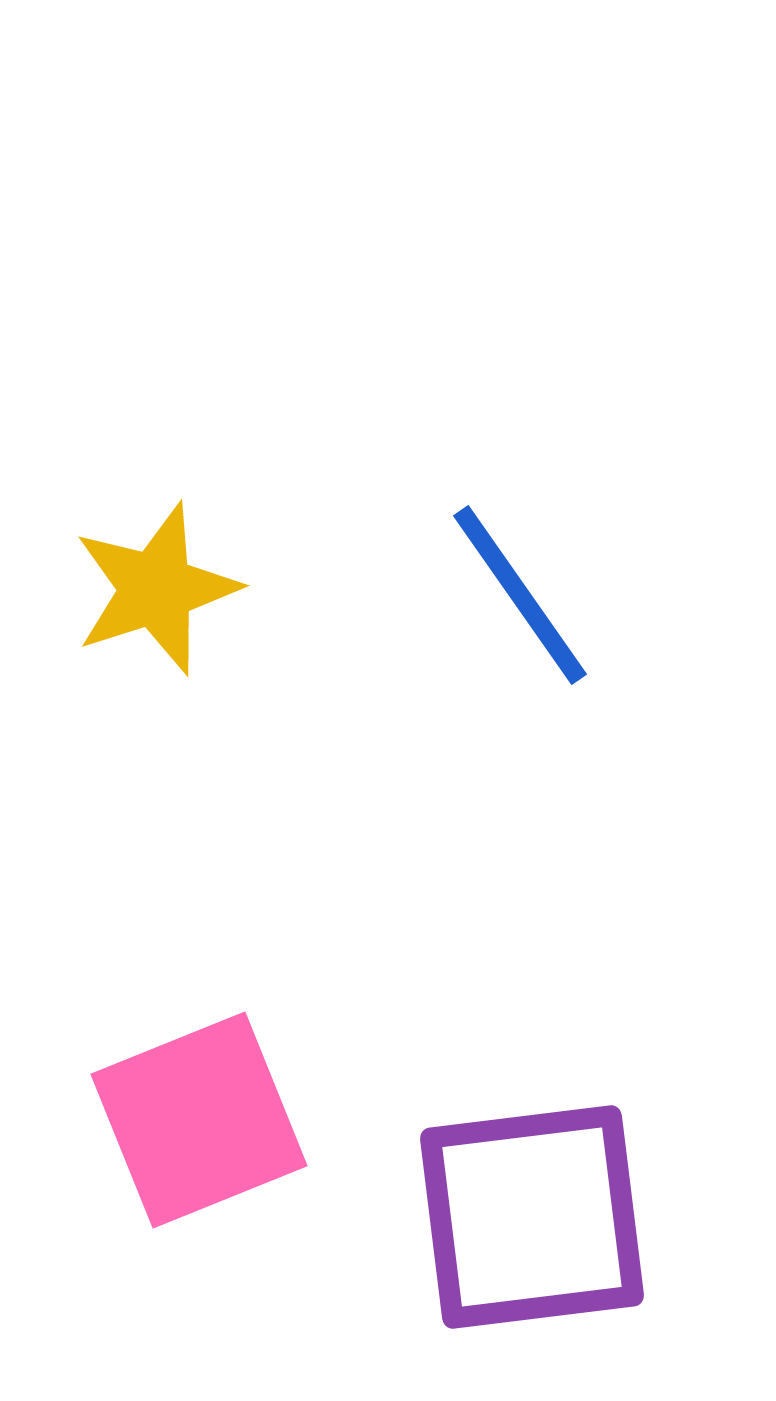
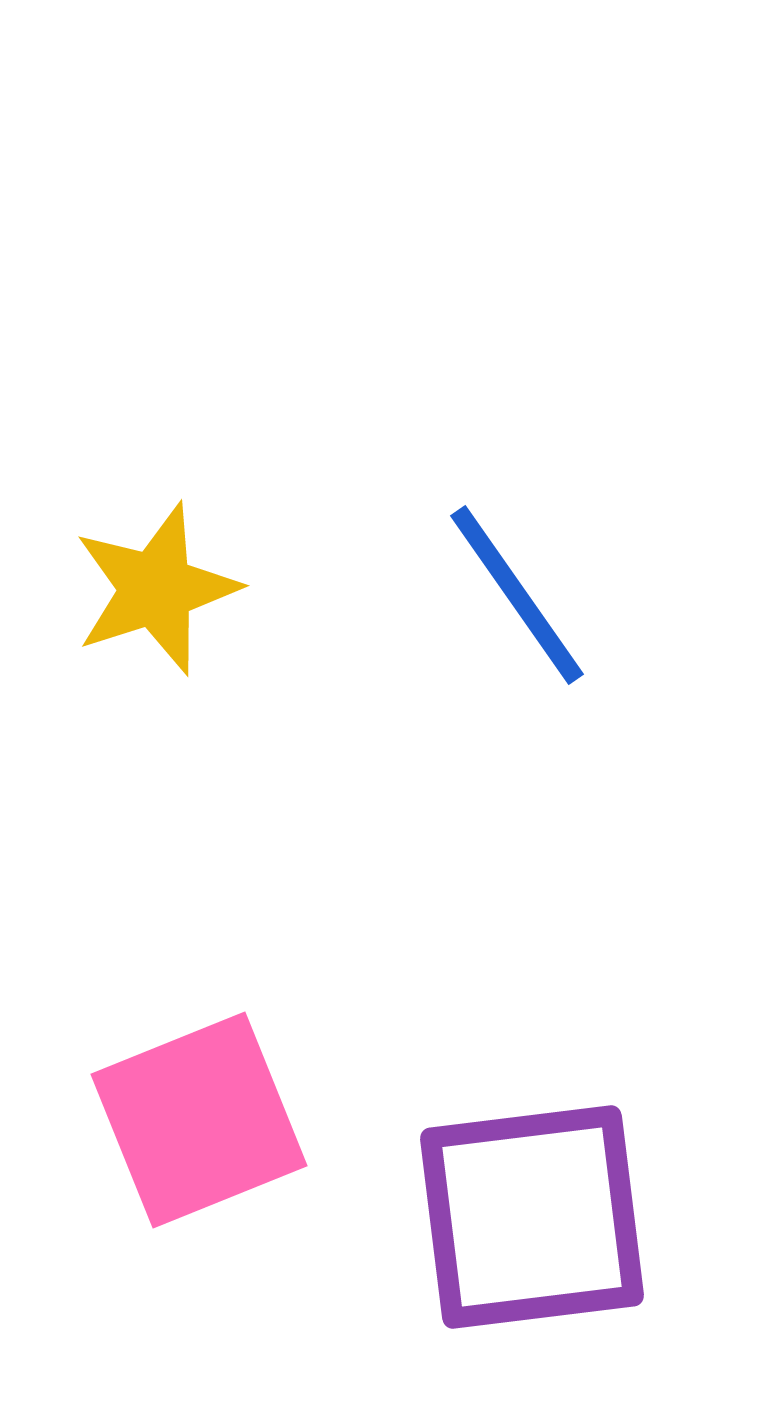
blue line: moved 3 px left
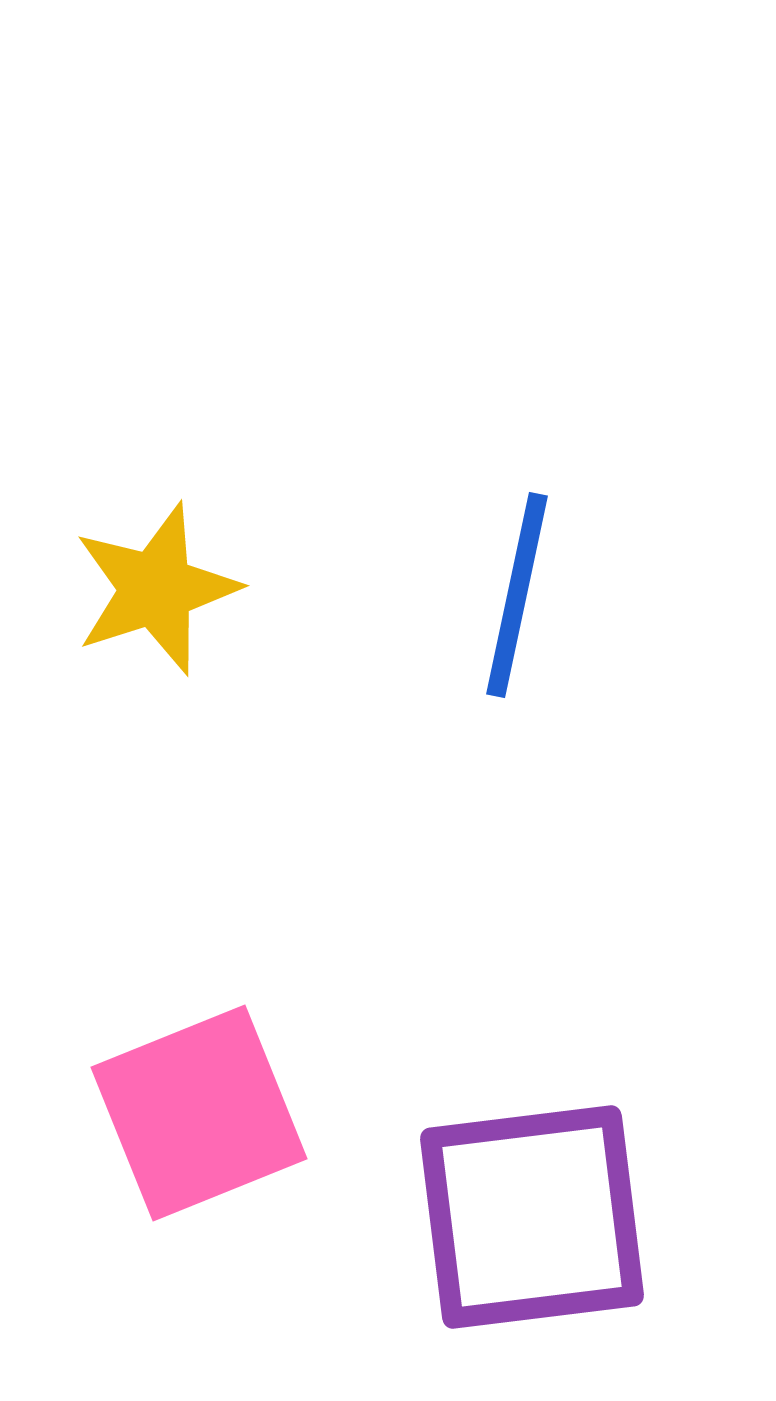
blue line: rotated 47 degrees clockwise
pink square: moved 7 px up
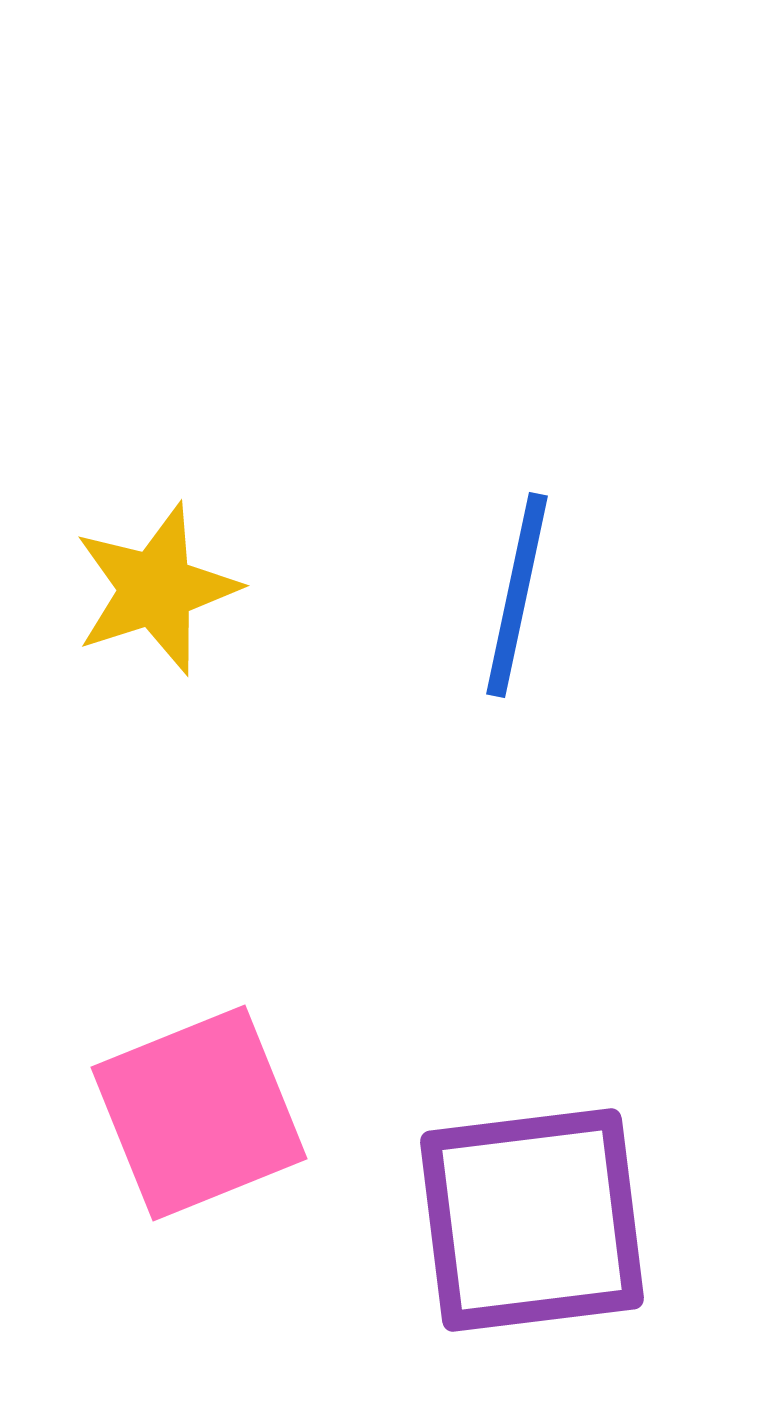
purple square: moved 3 px down
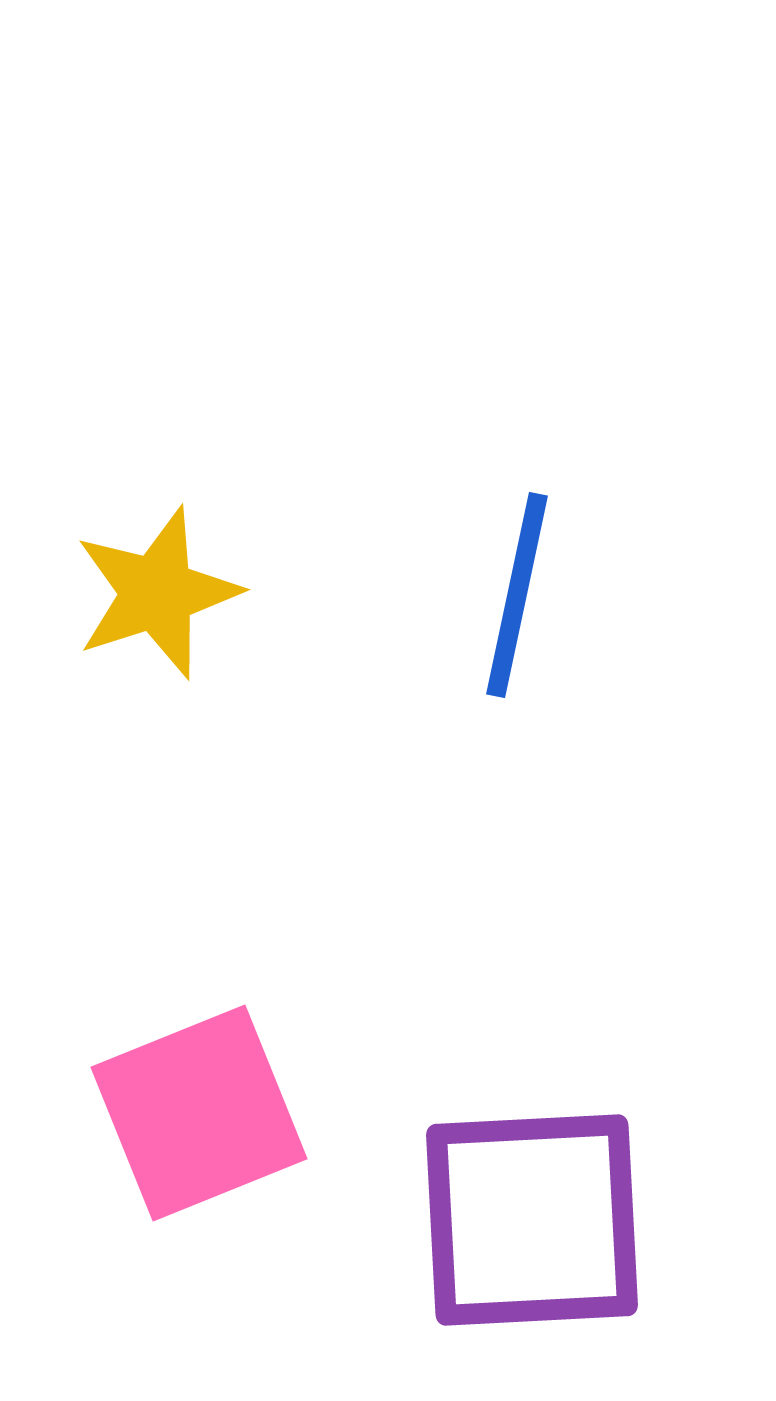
yellow star: moved 1 px right, 4 px down
purple square: rotated 4 degrees clockwise
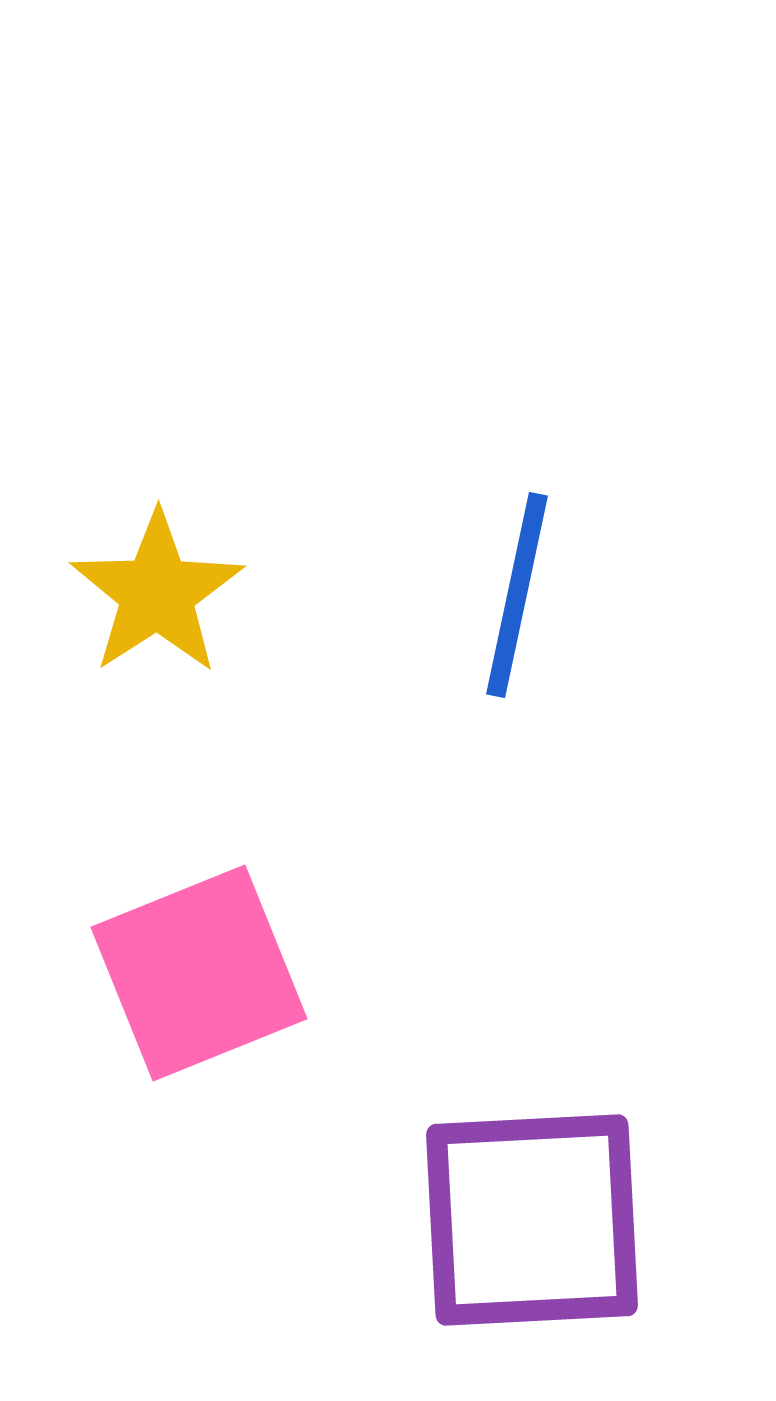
yellow star: rotated 15 degrees counterclockwise
pink square: moved 140 px up
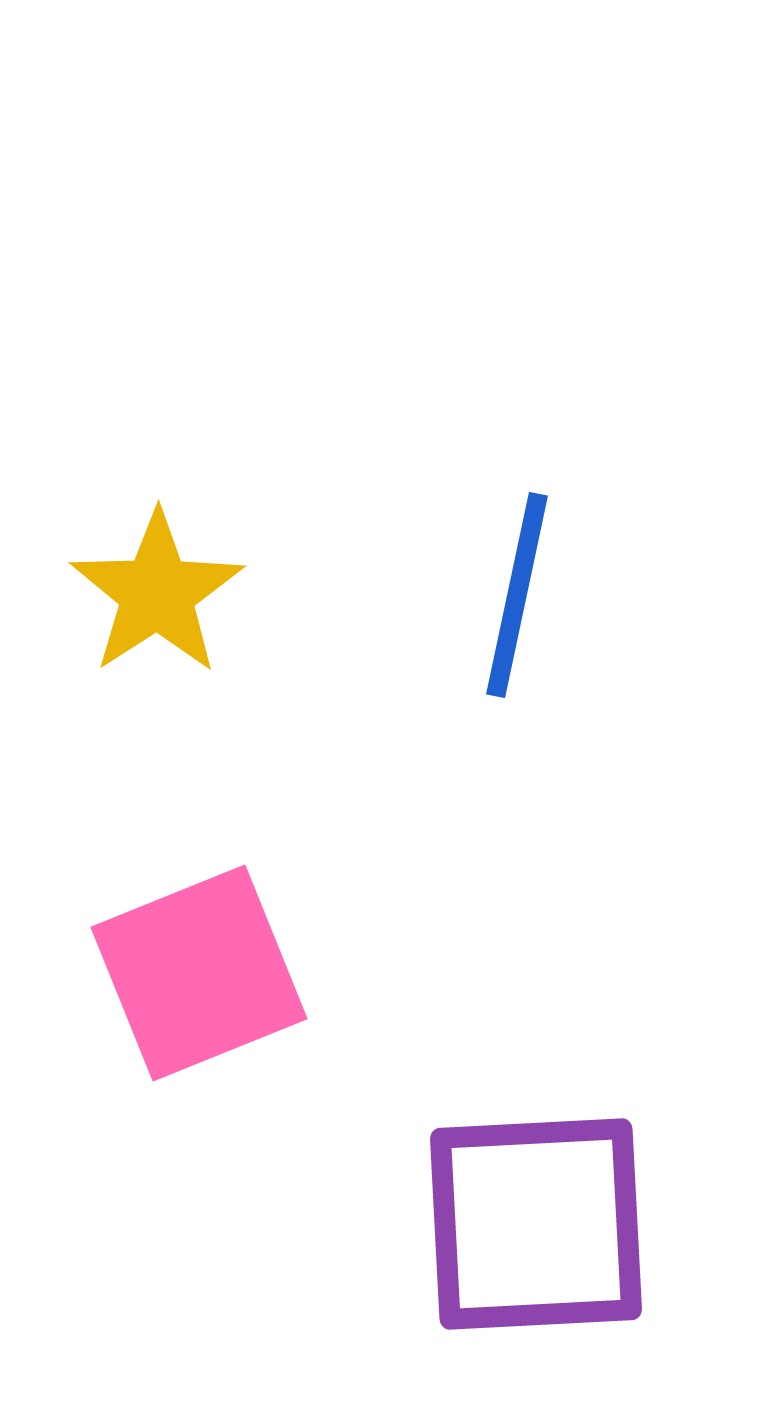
purple square: moved 4 px right, 4 px down
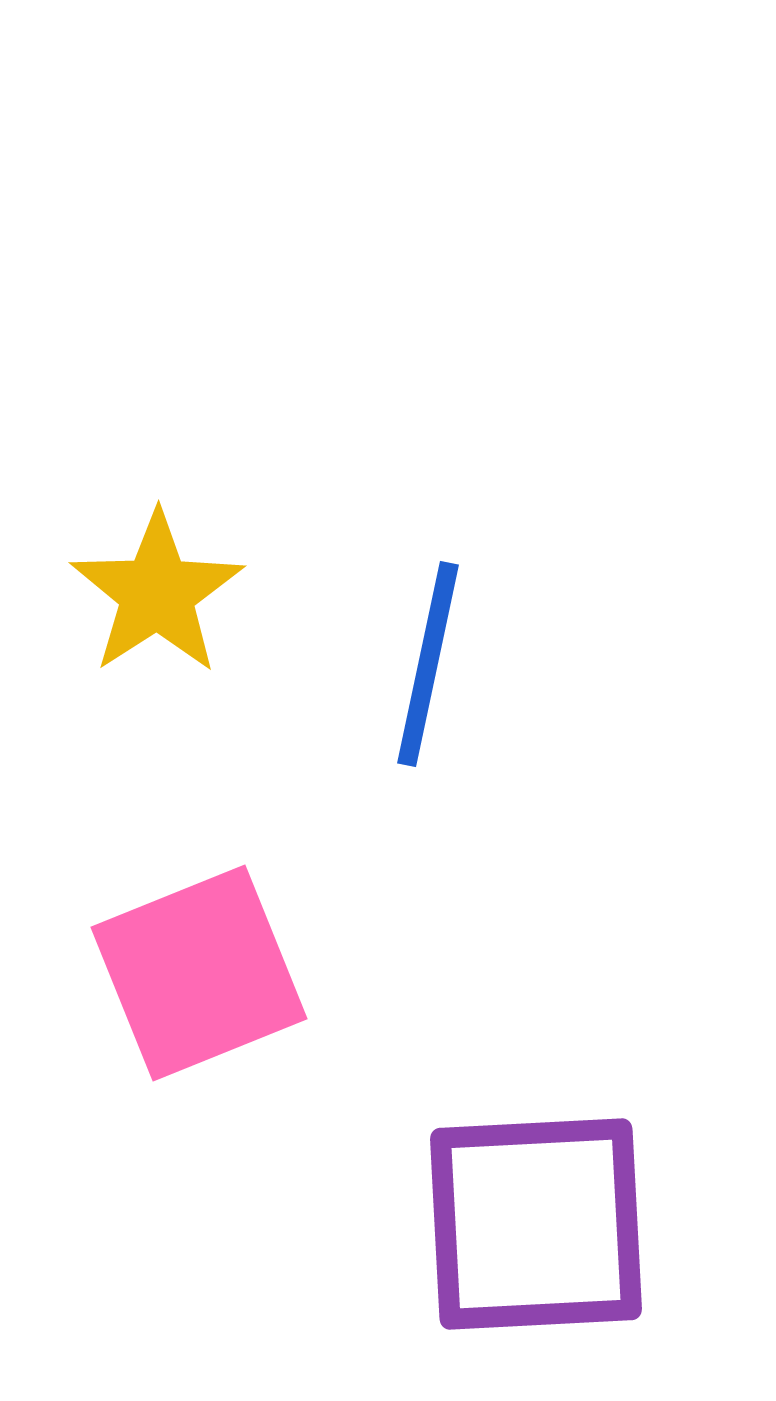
blue line: moved 89 px left, 69 px down
